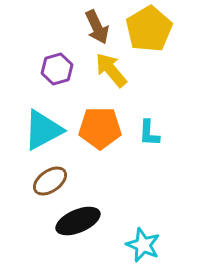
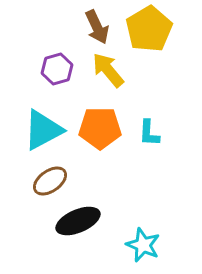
yellow arrow: moved 3 px left
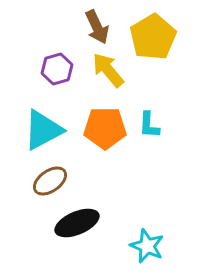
yellow pentagon: moved 4 px right, 8 px down
orange pentagon: moved 5 px right
cyan L-shape: moved 8 px up
black ellipse: moved 1 px left, 2 px down
cyan star: moved 4 px right, 1 px down
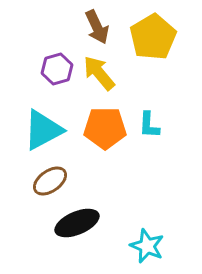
yellow arrow: moved 9 px left, 3 px down
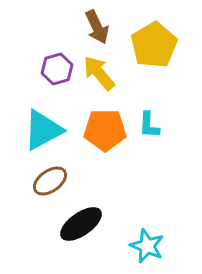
yellow pentagon: moved 1 px right, 8 px down
orange pentagon: moved 2 px down
black ellipse: moved 4 px right, 1 px down; rotated 12 degrees counterclockwise
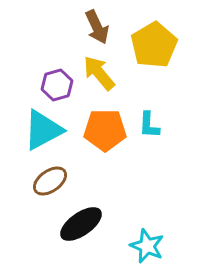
purple hexagon: moved 16 px down
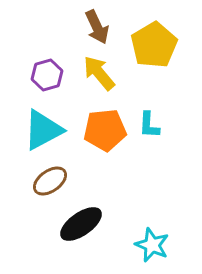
purple hexagon: moved 10 px left, 10 px up
orange pentagon: rotated 6 degrees counterclockwise
cyan star: moved 5 px right, 1 px up
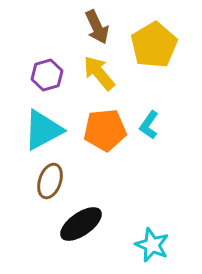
cyan L-shape: rotated 32 degrees clockwise
brown ellipse: rotated 36 degrees counterclockwise
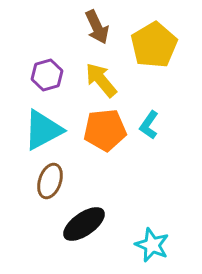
yellow arrow: moved 2 px right, 7 px down
black ellipse: moved 3 px right
